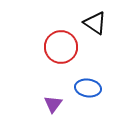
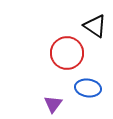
black triangle: moved 3 px down
red circle: moved 6 px right, 6 px down
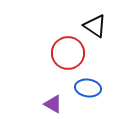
red circle: moved 1 px right
purple triangle: rotated 36 degrees counterclockwise
